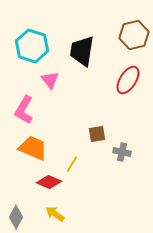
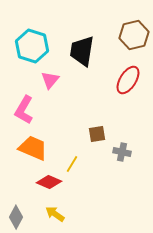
pink triangle: rotated 18 degrees clockwise
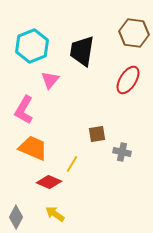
brown hexagon: moved 2 px up; rotated 20 degrees clockwise
cyan hexagon: rotated 20 degrees clockwise
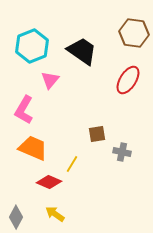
black trapezoid: rotated 116 degrees clockwise
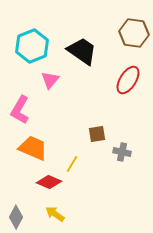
pink L-shape: moved 4 px left
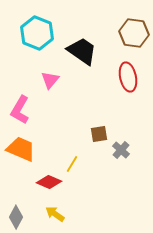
cyan hexagon: moved 5 px right, 13 px up; rotated 16 degrees counterclockwise
red ellipse: moved 3 px up; rotated 44 degrees counterclockwise
brown square: moved 2 px right
orange trapezoid: moved 12 px left, 1 px down
gray cross: moved 1 px left, 2 px up; rotated 30 degrees clockwise
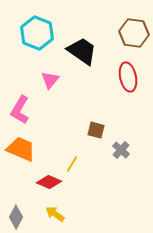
brown square: moved 3 px left, 4 px up; rotated 24 degrees clockwise
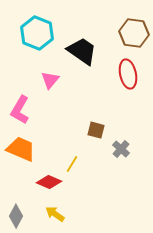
red ellipse: moved 3 px up
gray cross: moved 1 px up
gray diamond: moved 1 px up
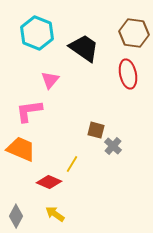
black trapezoid: moved 2 px right, 3 px up
pink L-shape: moved 9 px right, 1 px down; rotated 52 degrees clockwise
gray cross: moved 8 px left, 3 px up
